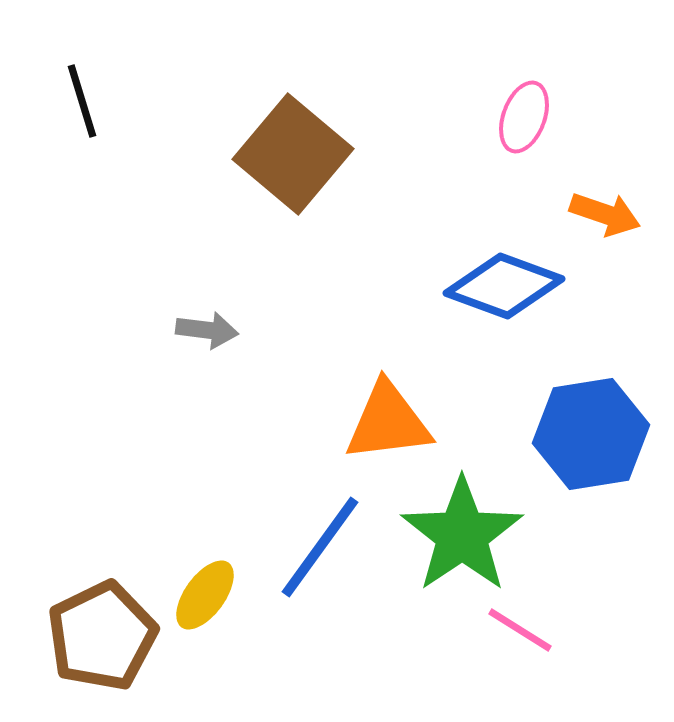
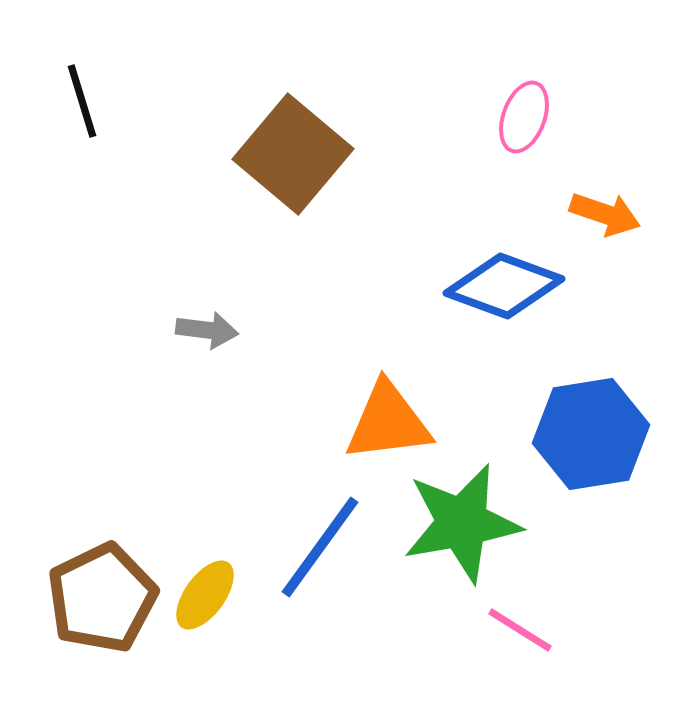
green star: moved 12 px up; rotated 24 degrees clockwise
brown pentagon: moved 38 px up
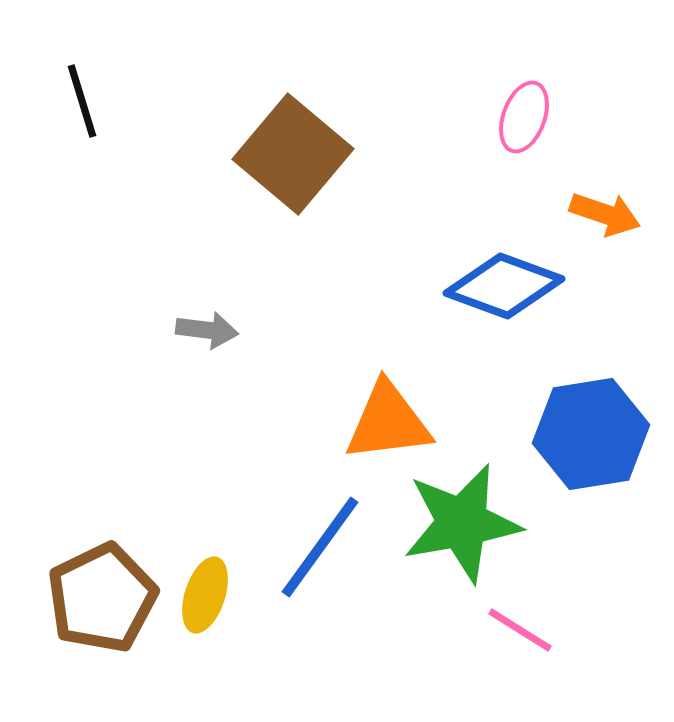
yellow ellipse: rotated 18 degrees counterclockwise
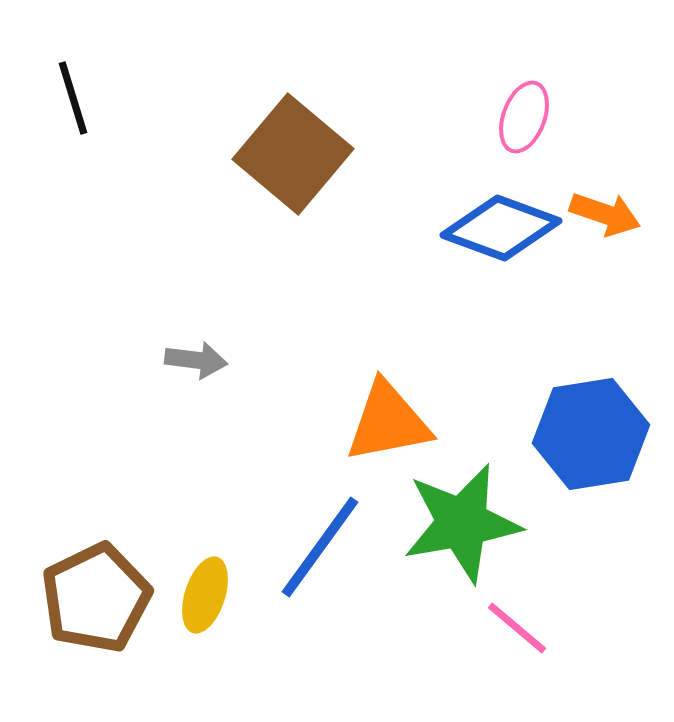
black line: moved 9 px left, 3 px up
blue diamond: moved 3 px left, 58 px up
gray arrow: moved 11 px left, 30 px down
orange triangle: rotated 4 degrees counterclockwise
brown pentagon: moved 6 px left
pink line: moved 3 px left, 2 px up; rotated 8 degrees clockwise
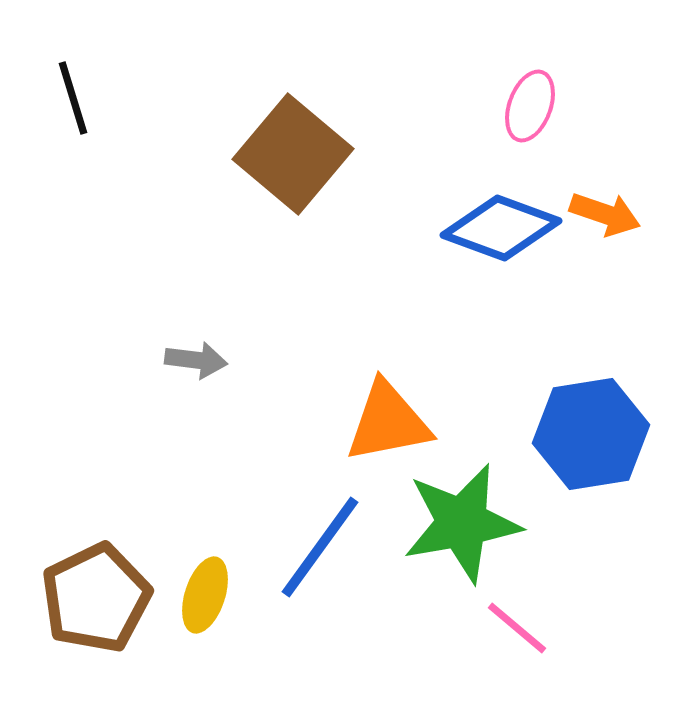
pink ellipse: moved 6 px right, 11 px up
